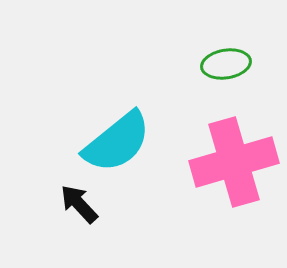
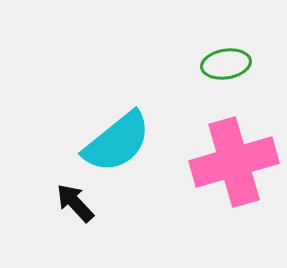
black arrow: moved 4 px left, 1 px up
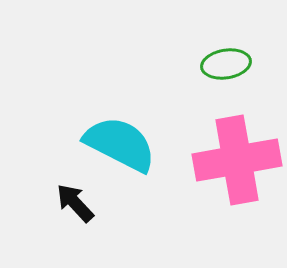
cyan semicircle: moved 3 px right, 2 px down; rotated 114 degrees counterclockwise
pink cross: moved 3 px right, 2 px up; rotated 6 degrees clockwise
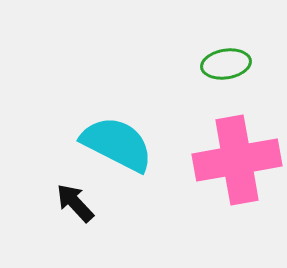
cyan semicircle: moved 3 px left
